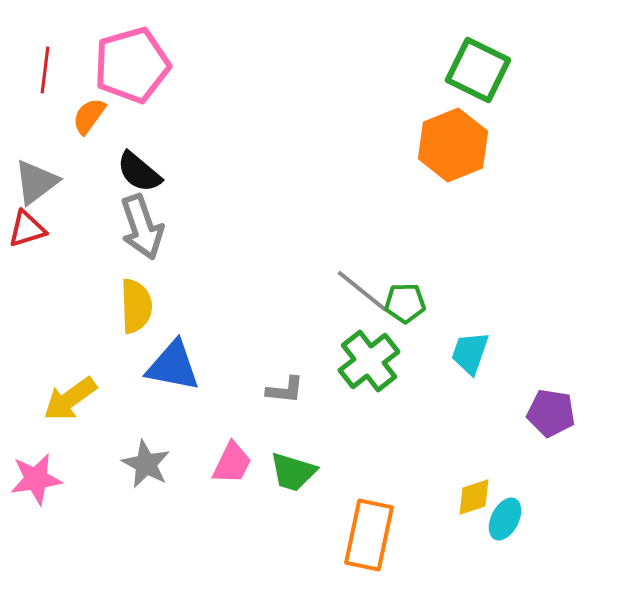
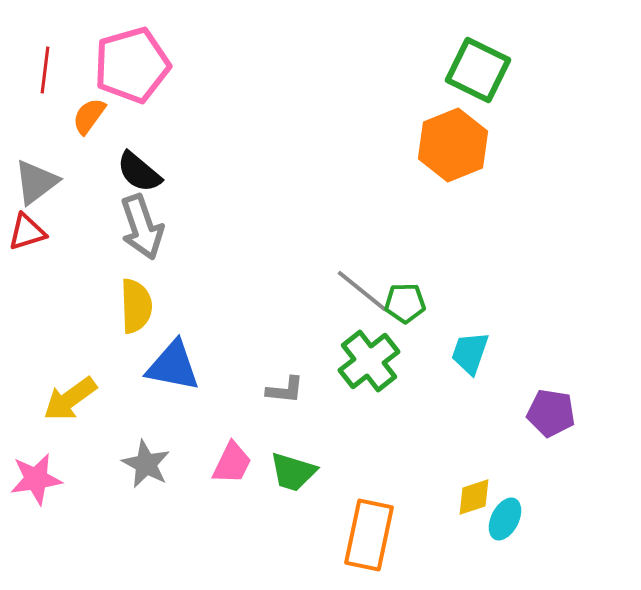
red triangle: moved 3 px down
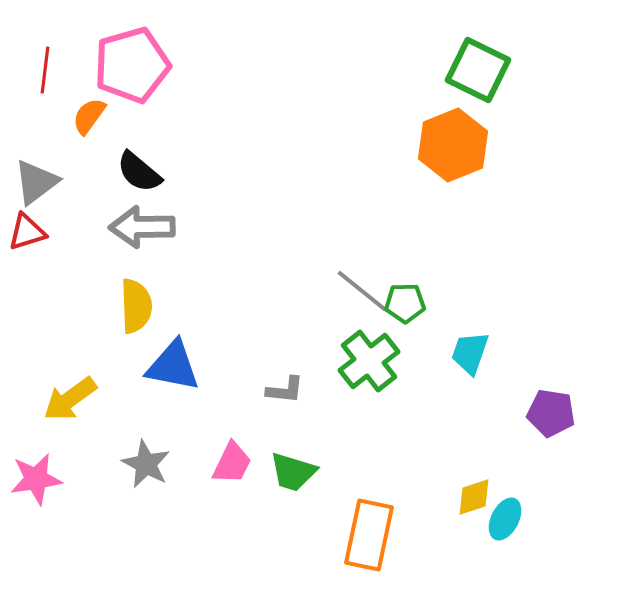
gray arrow: rotated 108 degrees clockwise
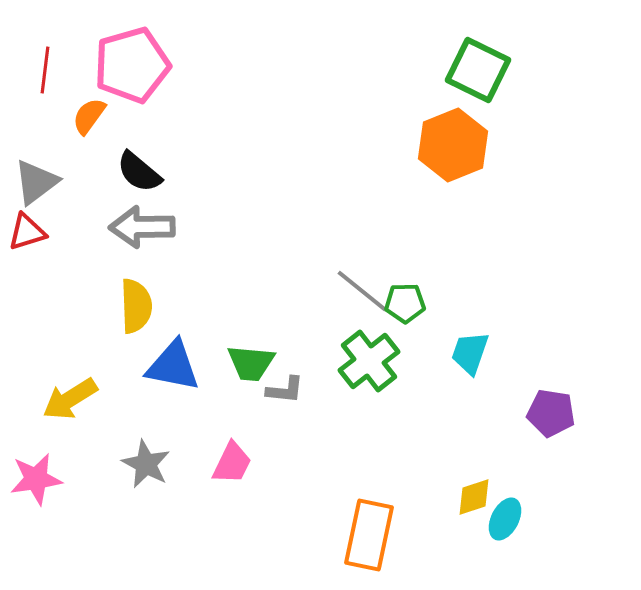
yellow arrow: rotated 4 degrees clockwise
green trapezoid: moved 42 px left, 109 px up; rotated 12 degrees counterclockwise
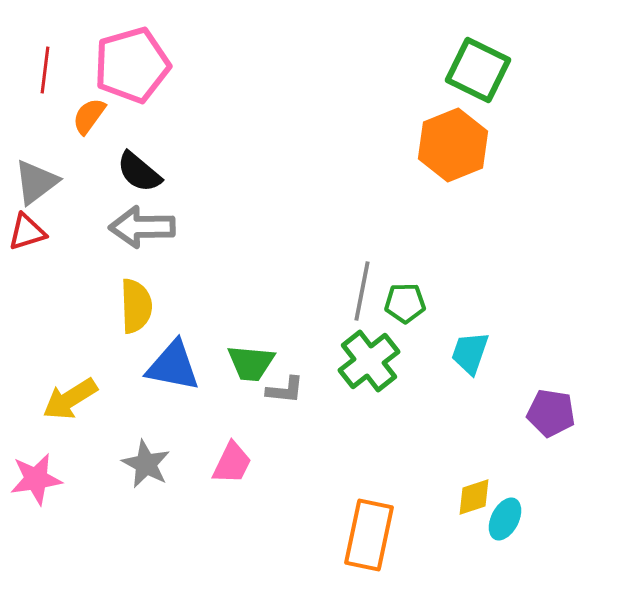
gray line: rotated 62 degrees clockwise
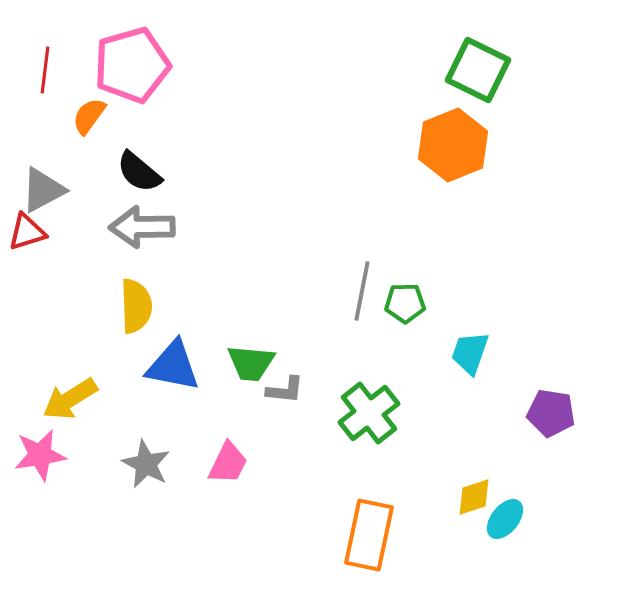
gray triangle: moved 7 px right, 8 px down; rotated 9 degrees clockwise
green cross: moved 52 px down
pink trapezoid: moved 4 px left
pink star: moved 4 px right, 24 px up
cyan ellipse: rotated 12 degrees clockwise
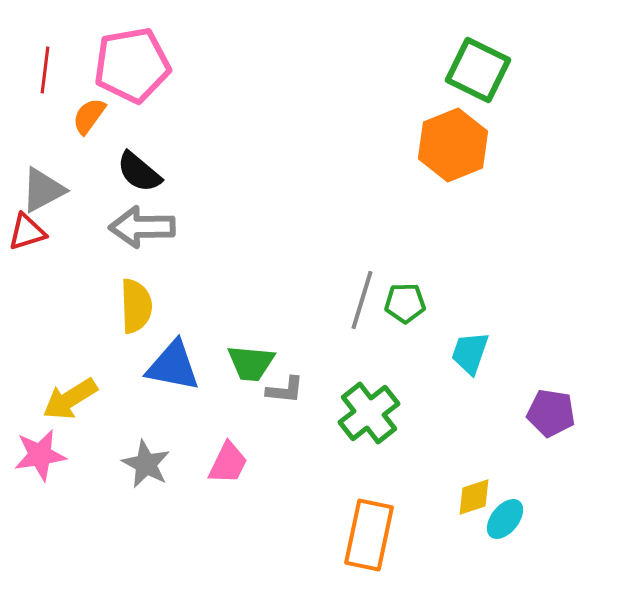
pink pentagon: rotated 6 degrees clockwise
gray line: moved 9 px down; rotated 6 degrees clockwise
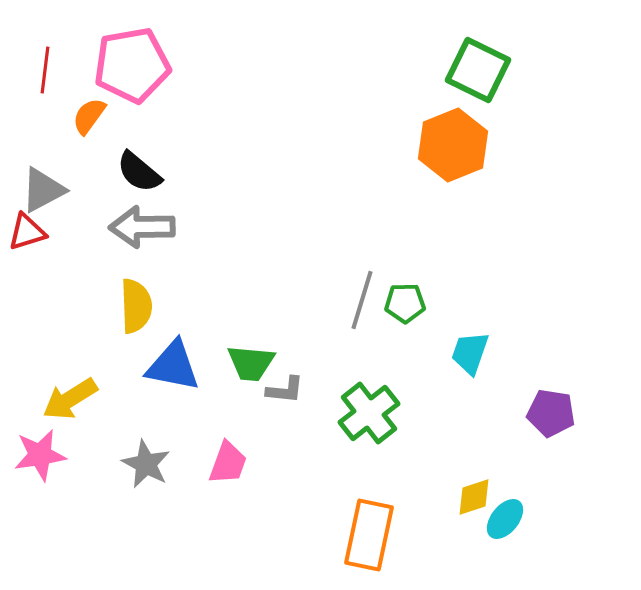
pink trapezoid: rotated 6 degrees counterclockwise
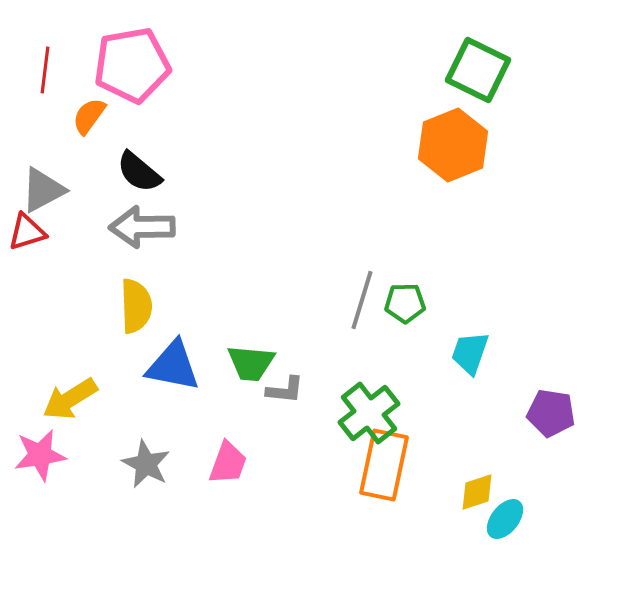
yellow diamond: moved 3 px right, 5 px up
orange rectangle: moved 15 px right, 70 px up
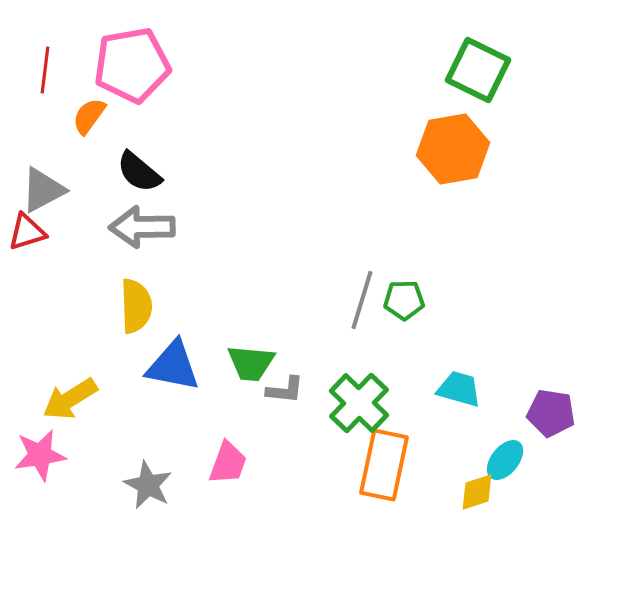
orange hexagon: moved 4 px down; rotated 12 degrees clockwise
green pentagon: moved 1 px left, 3 px up
cyan trapezoid: moved 11 px left, 36 px down; rotated 87 degrees clockwise
green cross: moved 10 px left, 10 px up; rotated 8 degrees counterclockwise
gray star: moved 2 px right, 21 px down
cyan ellipse: moved 59 px up
